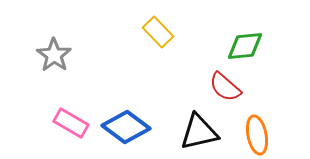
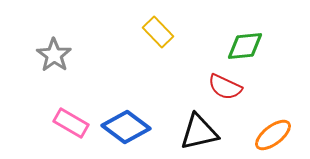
red semicircle: rotated 16 degrees counterclockwise
orange ellipse: moved 16 px right; rotated 63 degrees clockwise
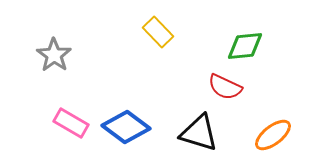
black triangle: moved 1 px down; rotated 30 degrees clockwise
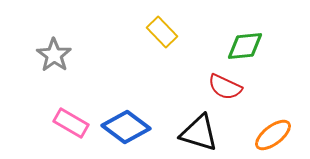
yellow rectangle: moved 4 px right
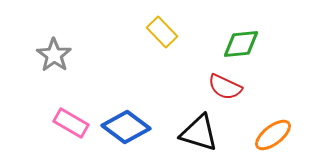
green diamond: moved 4 px left, 2 px up
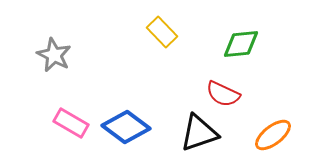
gray star: rotated 8 degrees counterclockwise
red semicircle: moved 2 px left, 7 px down
black triangle: rotated 36 degrees counterclockwise
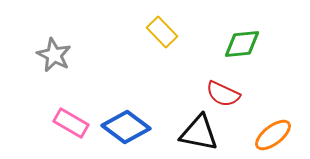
green diamond: moved 1 px right
black triangle: rotated 30 degrees clockwise
